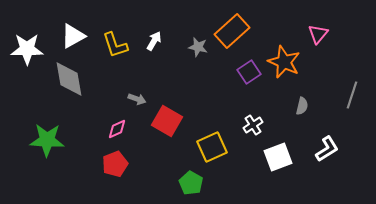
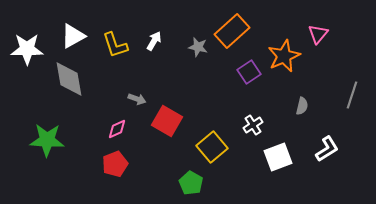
orange star: moved 6 px up; rotated 24 degrees clockwise
yellow square: rotated 16 degrees counterclockwise
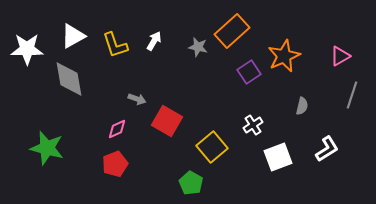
pink triangle: moved 22 px right, 22 px down; rotated 20 degrees clockwise
green star: moved 8 px down; rotated 12 degrees clockwise
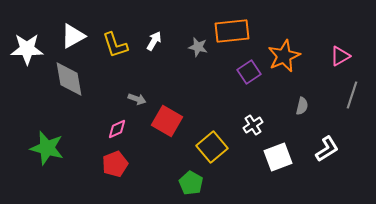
orange rectangle: rotated 36 degrees clockwise
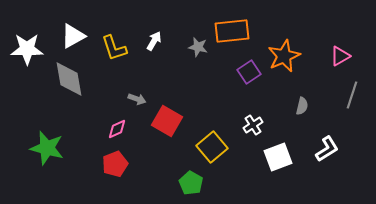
yellow L-shape: moved 1 px left, 3 px down
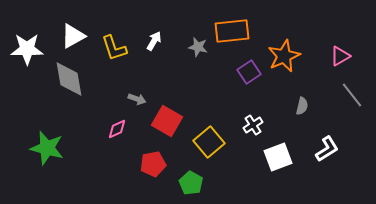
gray line: rotated 56 degrees counterclockwise
yellow square: moved 3 px left, 5 px up
red pentagon: moved 38 px right; rotated 10 degrees clockwise
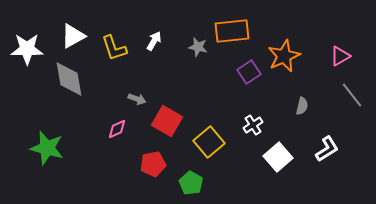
white square: rotated 20 degrees counterclockwise
